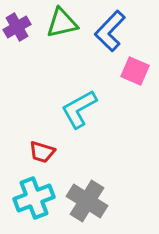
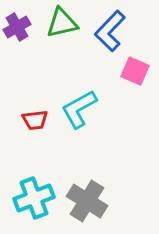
red trapezoid: moved 7 px left, 32 px up; rotated 24 degrees counterclockwise
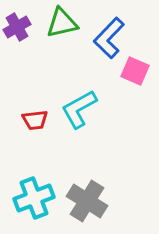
blue L-shape: moved 1 px left, 7 px down
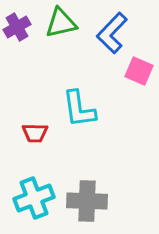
green triangle: moved 1 px left
blue L-shape: moved 3 px right, 5 px up
pink square: moved 4 px right
cyan L-shape: rotated 69 degrees counterclockwise
red trapezoid: moved 13 px down; rotated 8 degrees clockwise
gray cross: rotated 30 degrees counterclockwise
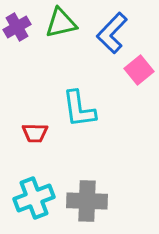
pink square: moved 1 px up; rotated 28 degrees clockwise
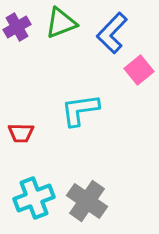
green triangle: rotated 8 degrees counterclockwise
cyan L-shape: moved 1 px right, 1 px down; rotated 90 degrees clockwise
red trapezoid: moved 14 px left
gray cross: rotated 33 degrees clockwise
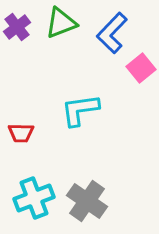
purple cross: rotated 8 degrees counterclockwise
pink square: moved 2 px right, 2 px up
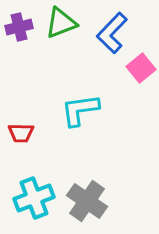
purple cross: moved 2 px right; rotated 24 degrees clockwise
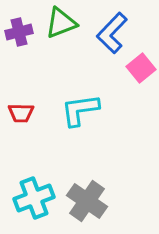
purple cross: moved 5 px down
red trapezoid: moved 20 px up
